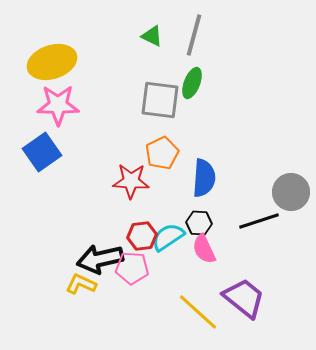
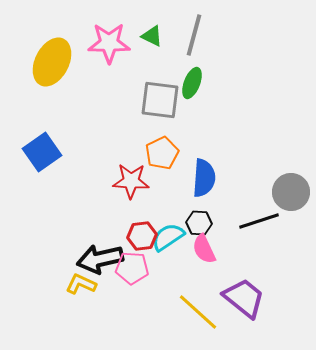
yellow ellipse: rotated 45 degrees counterclockwise
pink star: moved 51 px right, 62 px up
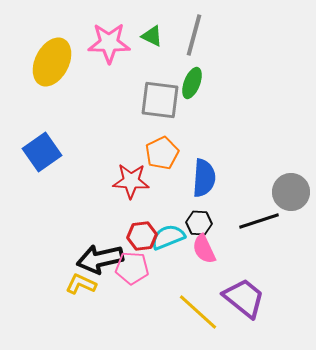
cyan semicircle: rotated 12 degrees clockwise
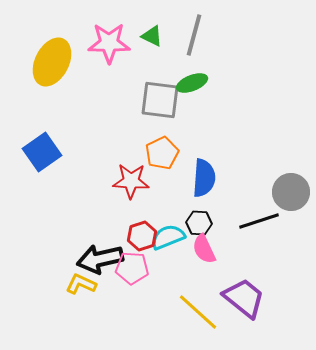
green ellipse: rotated 48 degrees clockwise
red hexagon: rotated 12 degrees counterclockwise
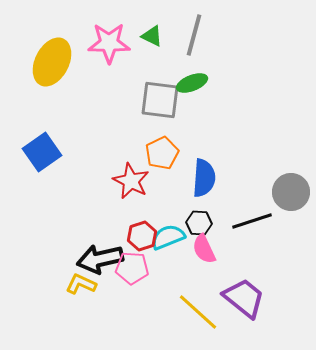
red star: rotated 24 degrees clockwise
black line: moved 7 px left
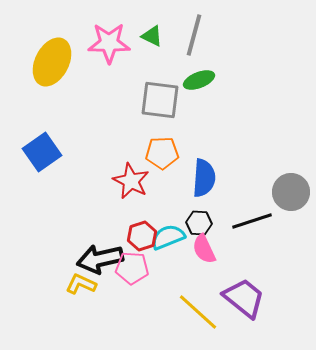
green ellipse: moved 7 px right, 3 px up
orange pentagon: rotated 24 degrees clockwise
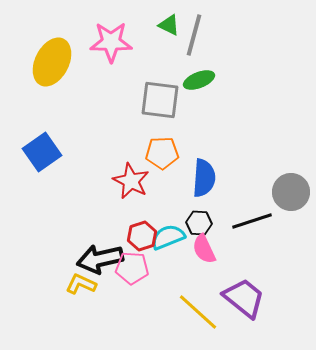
green triangle: moved 17 px right, 11 px up
pink star: moved 2 px right, 1 px up
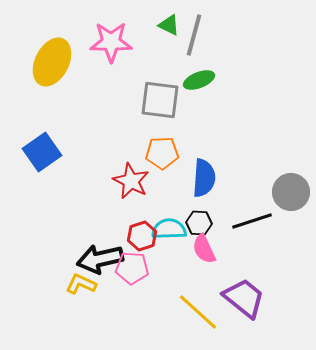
cyan semicircle: moved 1 px right, 8 px up; rotated 20 degrees clockwise
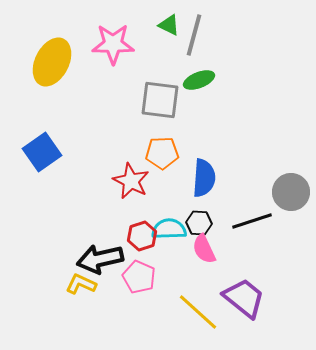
pink star: moved 2 px right, 2 px down
pink pentagon: moved 7 px right, 9 px down; rotated 20 degrees clockwise
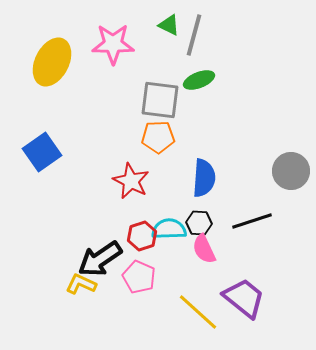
orange pentagon: moved 4 px left, 16 px up
gray circle: moved 21 px up
black arrow: rotated 21 degrees counterclockwise
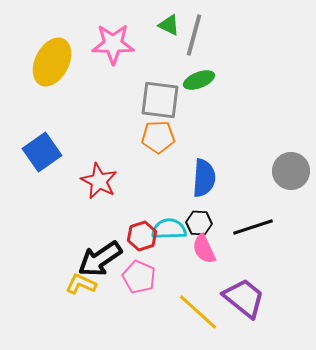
red star: moved 32 px left
black line: moved 1 px right, 6 px down
